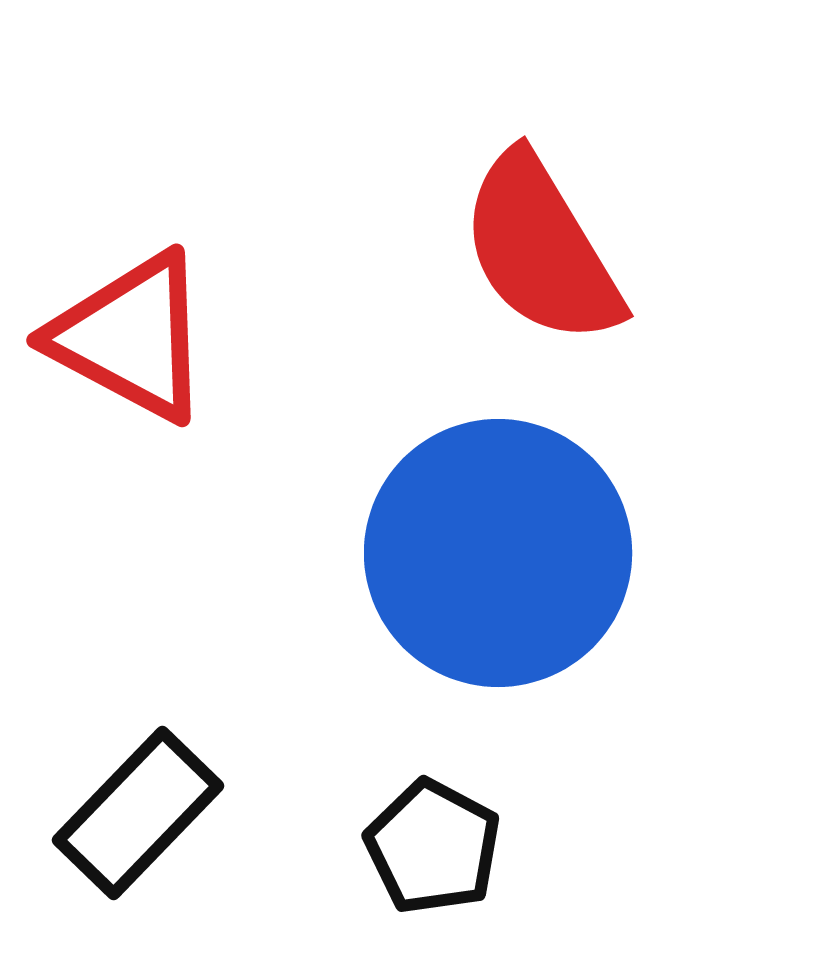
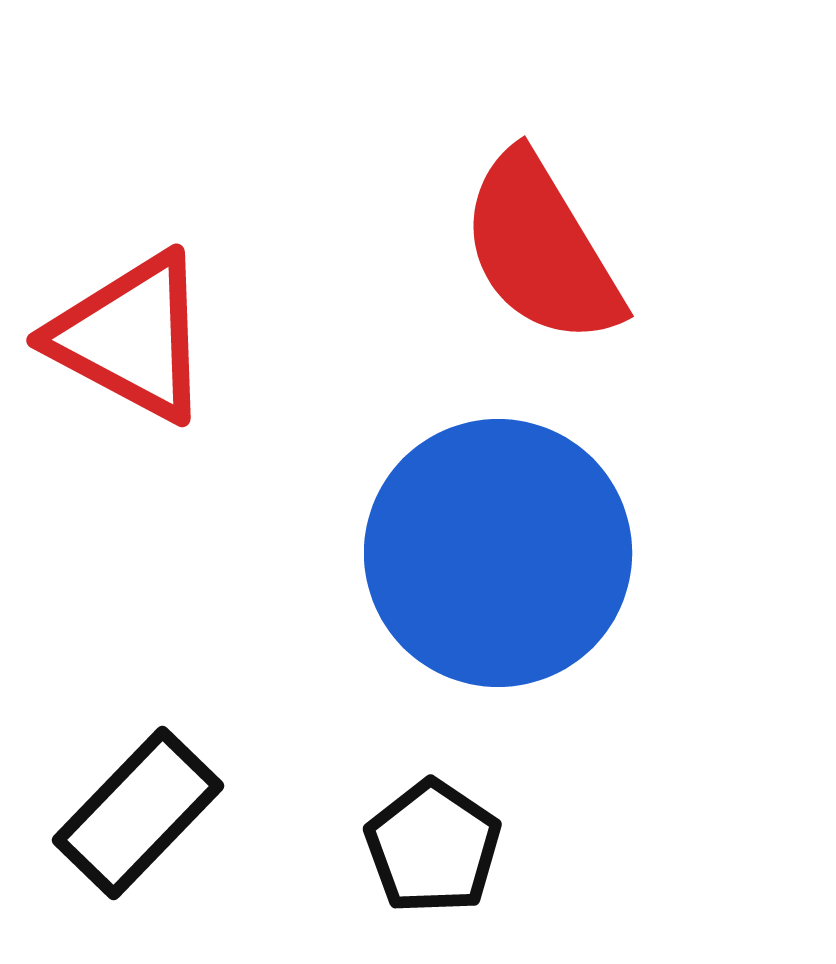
black pentagon: rotated 6 degrees clockwise
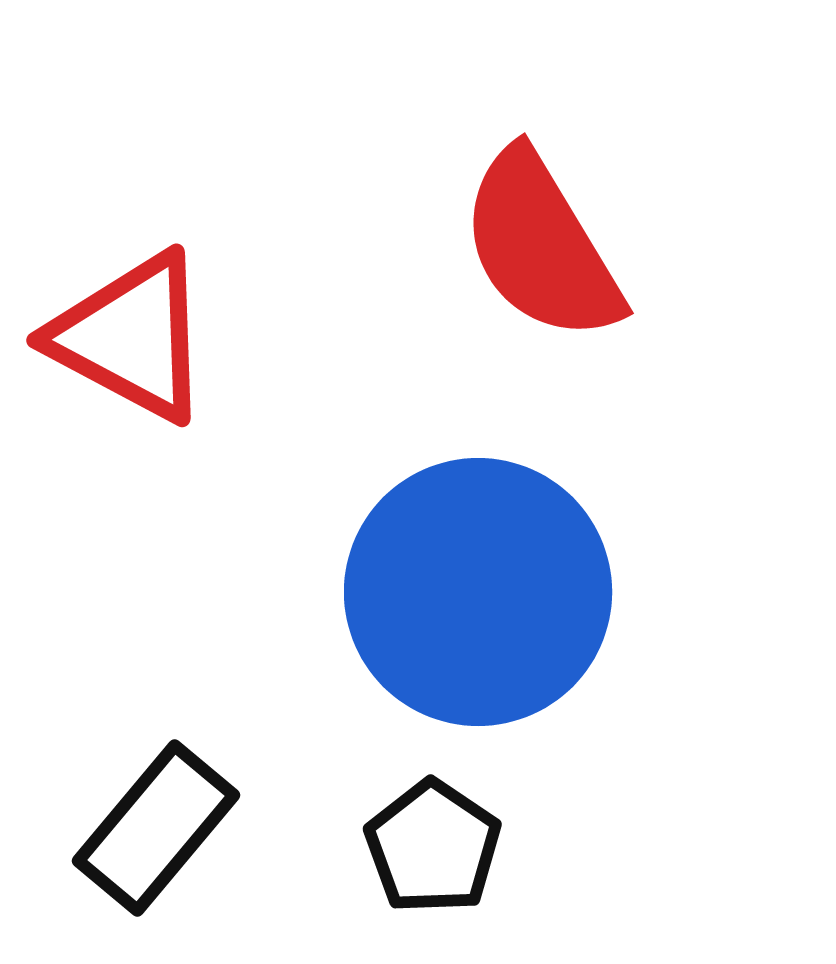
red semicircle: moved 3 px up
blue circle: moved 20 px left, 39 px down
black rectangle: moved 18 px right, 15 px down; rotated 4 degrees counterclockwise
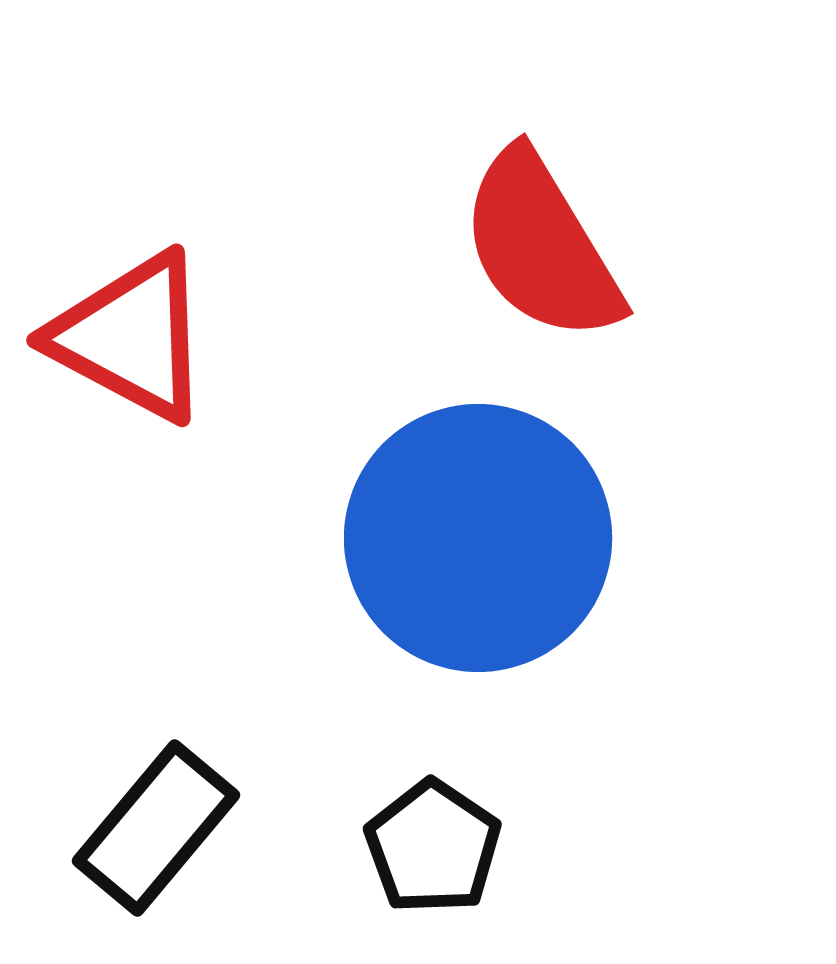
blue circle: moved 54 px up
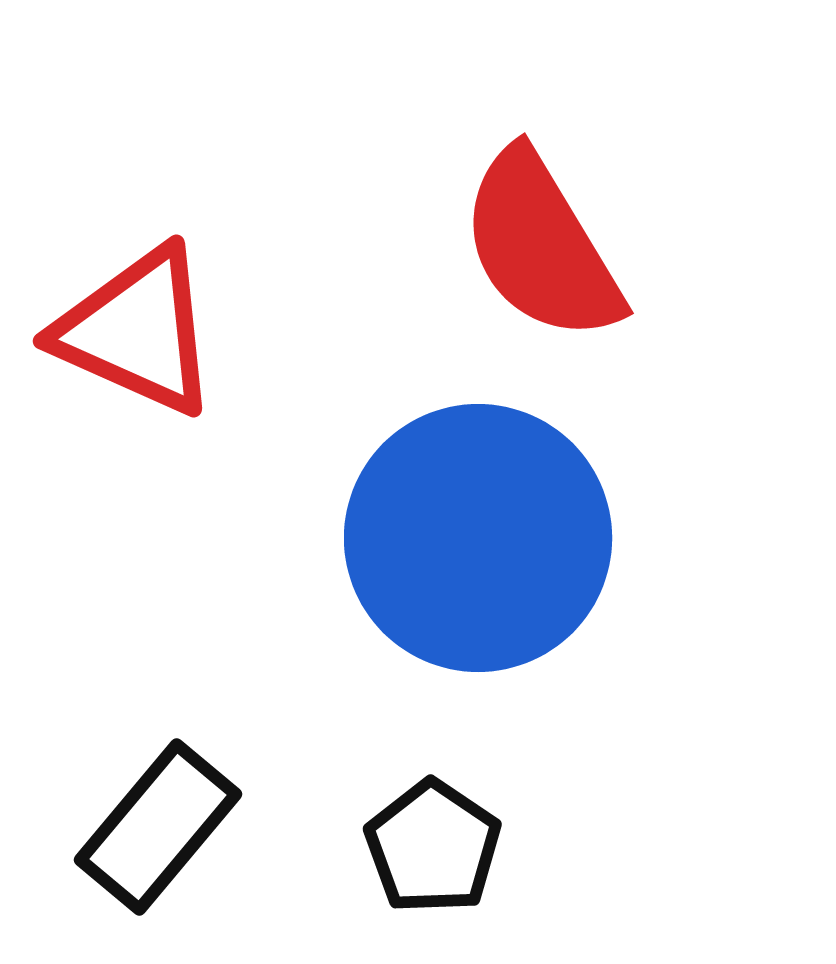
red triangle: moved 6 px right, 6 px up; rotated 4 degrees counterclockwise
black rectangle: moved 2 px right, 1 px up
